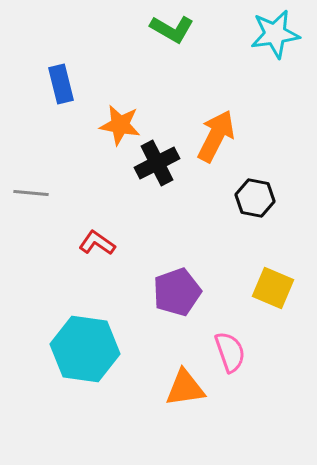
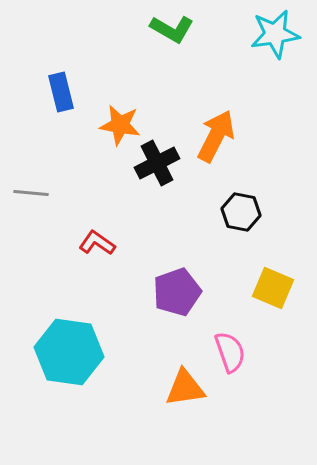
blue rectangle: moved 8 px down
black hexagon: moved 14 px left, 14 px down
cyan hexagon: moved 16 px left, 3 px down
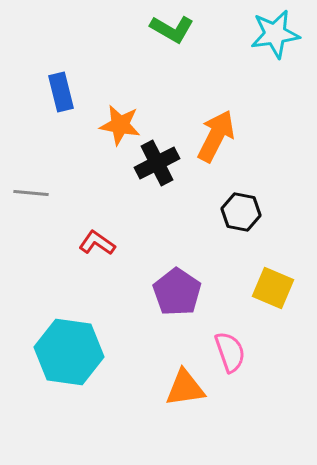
purple pentagon: rotated 18 degrees counterclockwise
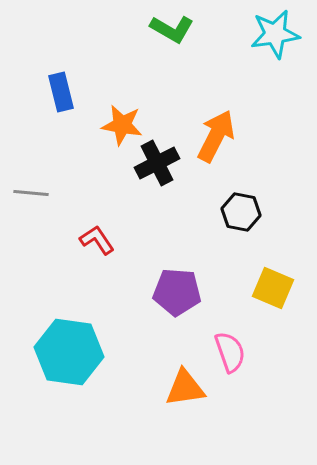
orange star: moved 2 px right
red L-shape: moved 3 px up; rotated 21 degrees clockwise
purple pentagon: rotated 30 degrees counterclockwise
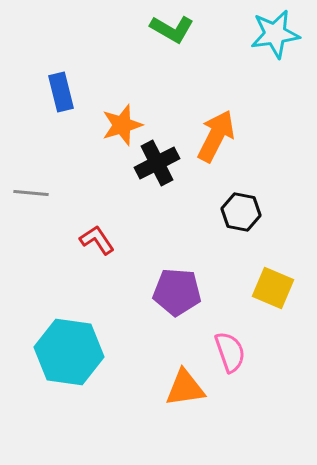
orange star: rotated 27 degrees counterclockwise
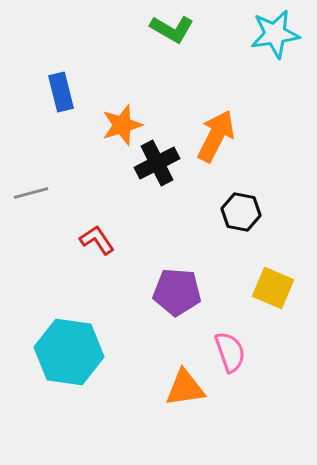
gray line: rotated 20 degrees counterclockwise
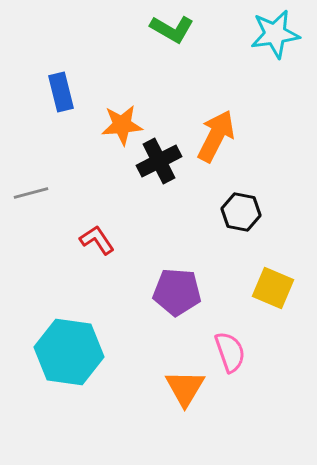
orange star: rotated 12 degrees clockwise
black cross: moved 2 px right, 2 px up
orange triangle: rotated 51 degrees counterclockwise
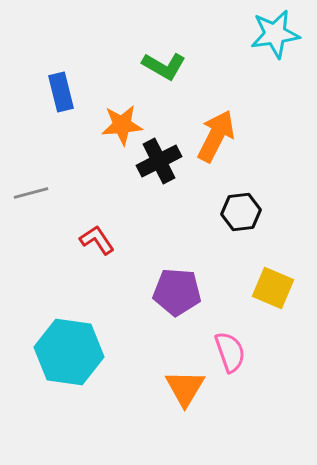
green L-shape: moved 8 px left, 37 px down
black hexagon: rotated 18 degrees counterclockwise
